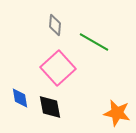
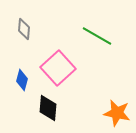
gray diamond: moved 31 px left, 4 px down
green line: moved 3 px right, 6 px up
blue diamond: moved 2 px right, 18 px up; rotated 25 degrees clockwise
black diamond: moved 2 px left, 1 px down; rotated 16 degrees clockwise
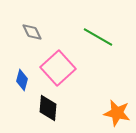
gray diamond: moved 8 px right, 3 px down; rotated 30 degrees counterclockwise
green line: moved 1 px right, 1 px down
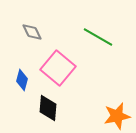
pink square: rotated 8 degrees counterclockwise
orange star: moved 3 px down; rotated 24 degrees counterclockwise
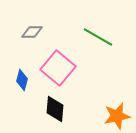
gray diamond: rotated 65 degrees counterclockwise
black diamond: moved 7 px right, 1 px down
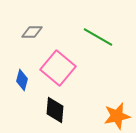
black diamond: moved 1 px down
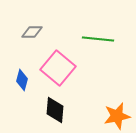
green line: moved 2 px down; rotated 24 degrees counterclockwise
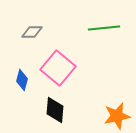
green line: moved 6 px right, 11 px up; rotated 12 degrees counterclockwise
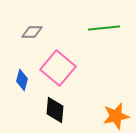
orange star: moved 1 px left
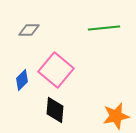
gray diamond: moved 3 px left, 2 px up
pink square: moved 2 px left, 2 px down
blue diamond: rotated 30 degrees clockwise
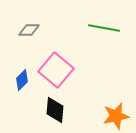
green line: rotated 16 degrees clockwise
